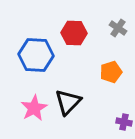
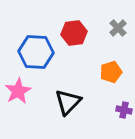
gray cross: rotated 12 degrees clockwise
red hexagon: rotated 10 degrees counterclockwise
blue hexagon: moved 3 px up
pink star: moved 16 px left, 17 px up
purple cross: moved 12 px up
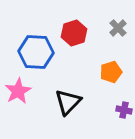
red hexagon: rotated 10 degrees counterclockwise
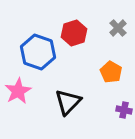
blue hexagon: moved 2 px right; rotated 16 degrees clockwise
orange pentagon: rotated 25 degrees counterclockwise
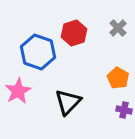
orange pentagon: moved 7 px right, 6 px down
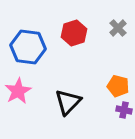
blue hexagon: moved 10 px left, 5 px up; rotated 12 degrees counterclockwise
orange pentagon: moved 8 px down; rotated 15 degrees counterclockwise
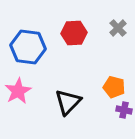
red hexagon: rotated 15 degrees clockwise
orange pentagon: moved 4 px left, 1 px down
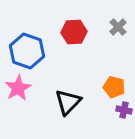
gray cross: moved 1 px up
red hexagon: moved 1 px up
blue hexagon: moved 1 px left, 4 px down; rotated 12 degrees clockwise
pink star: moved 3 px up
